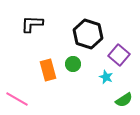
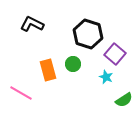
black L-shape: rotated 25 degrees clockwise
purple square: moved 4 px left, 1 px up
pink line: moved 4 px right, 6 px up
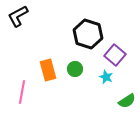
black L-shape: moved 14 px left, 8 px up; rotated 55 degrees counterclockwise
purple square: moved 1 px down
green circle: moved 2 px right, 5 px down
pink line: moved 1 px right, 1 px up; rotated 70 degrees clockwise
green semicircle: moved 3 px right, 1 px down
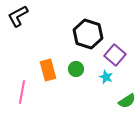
green circle: moved 1 px right
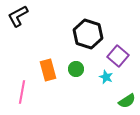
purple square: moved 3 px right, 1 px down
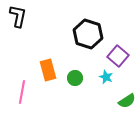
black L-shape: rotated 130 degrees clockwise
green circle: moved 1 px left, 9 px down
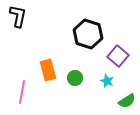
cyan star: moved 1 px right, 4 px down
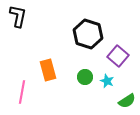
green circle: moved 10 px right, 1 px up
